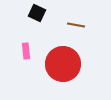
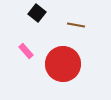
black square: rotated 12 degrees clockwise
pink rectangle: rotated 35 degrees counterclockwise
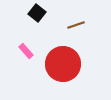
brown line: rotated 30 degrees counterclockwise
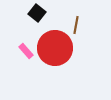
brown line: rotated 60 degrees counterclockwise
red circle: moved 8 px left, 16 px up
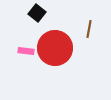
brown line: moved 13 px right, 4 px down
pink rectangle: rotated 42 degrees counterclockwise
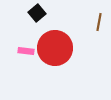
black square: rotated 12 degrees clockwise
brown line: moved 10 px right, 7 px up
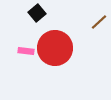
brown line: rotated 36 degrees clockwise
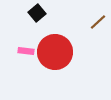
brown line: moved 1 px left
red circle: moved 4 px down
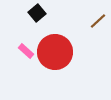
brown line: moved 1 px up
pink rectangle: rotated 35 degrees clockwise
